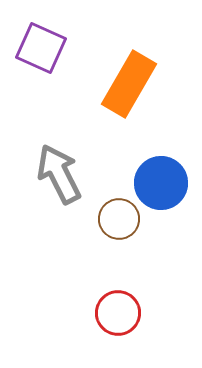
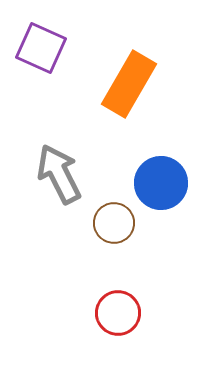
brown circle: moved 5 px left, 4 px down
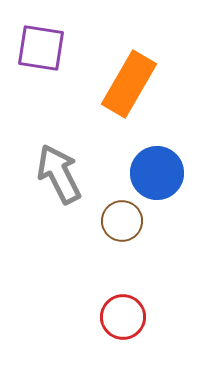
purple square: rotated 15 degrees counterclockwise
blue circle: moved 4 px left, 10 px up
brown circle: moved 8 px right, 2 px up
red circle: moved 5 px right, 4 px down
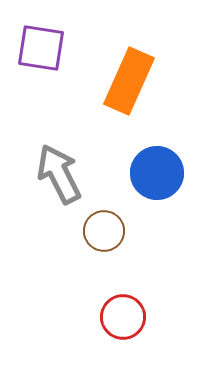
orange rectangle: moved 3 px up; rotated 6 degrees counterclockwise
brown circle: moved 18 px left, 10 px down
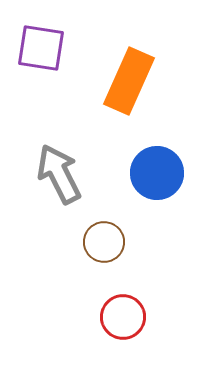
brown circle: moved 11 px down
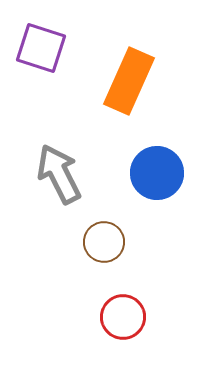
purple square: rotated 9 degrees clockwise
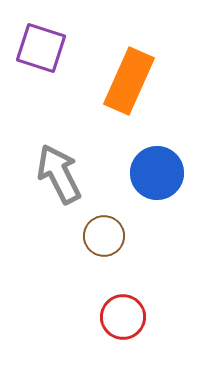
brown circle: moved 6 px up
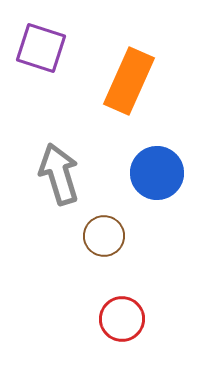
gray arrow: rotated 10 degrees clockwise
red circle: moved 1 px left, 2 px down
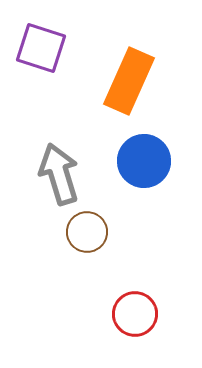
blue circle: moved 13 px left, 12 px up
brown circle: moved 17 px left, 4 px up
red circle: moved 13 px right, 5 px up
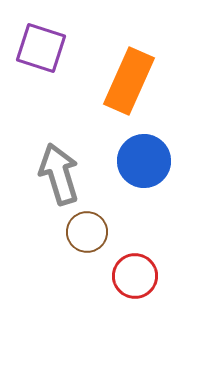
red circle: moved 38 px up
